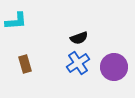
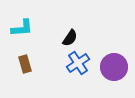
cyan L-shape: moved 6 px right, 7 px down
black semicircle: moved 9 px left; rotated 36 degrees counterclockwise
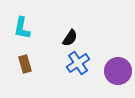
cyan L-shape: rotated 105 degrees clockwise
purple circle: moved 4 px right, 4 px down
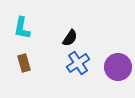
brown rectangle: moved 1 px left, 1 px up
purple circle: moved 4 px up
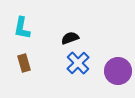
black semicircle: rotated 144 degrees counterclockwise
blue cross: rotated 10 degrees counterclockwise
purple circle: moved 4 px down
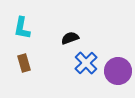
blue cross: moved 8 px right
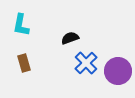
cyan L-shape: moved 1 px left, 3 px up
